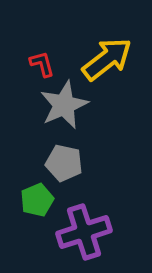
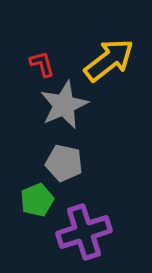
yellow arrow: moved 2 px right, 1 px down
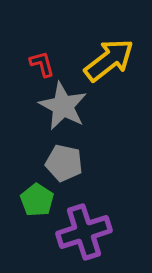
gray star: moved 1 px left, 1 px down; rotated 21 degrees counterclockwise
green pentagon: rotated 16 degrees counterclockwise
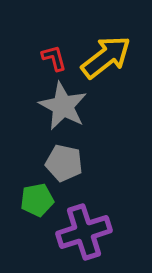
yellow arrow: moved 3 px left, 3 px up
red L-shape: moved 12 px right, 6 px up
green pentagon: rotated 28 degrees clockwise
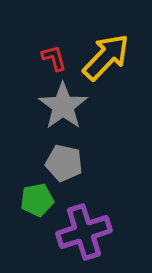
yellow arrow: rotated 8 degrees counterclockwise
gray star: rotated 9 degrees clockwise
